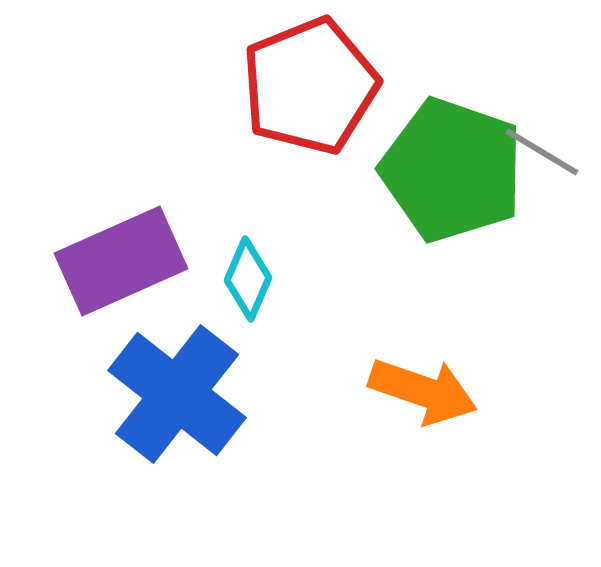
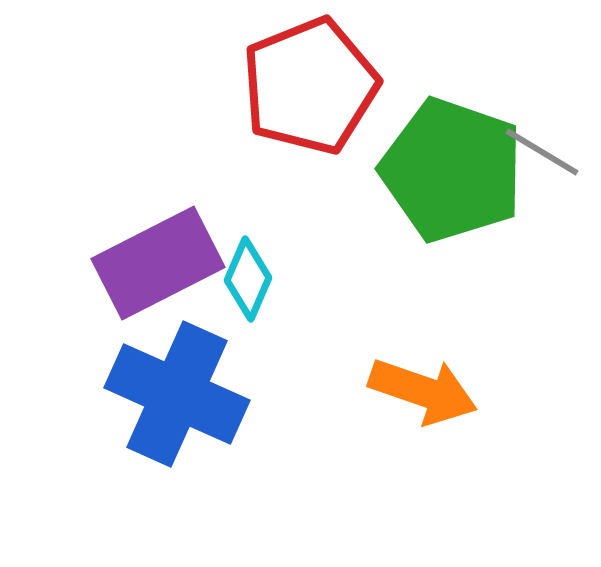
purple rectangle: moved 37 px right, 2 px down; rotated 3 degrees counterclockwise
blue cross: rotated 14 degrees counterclockwise
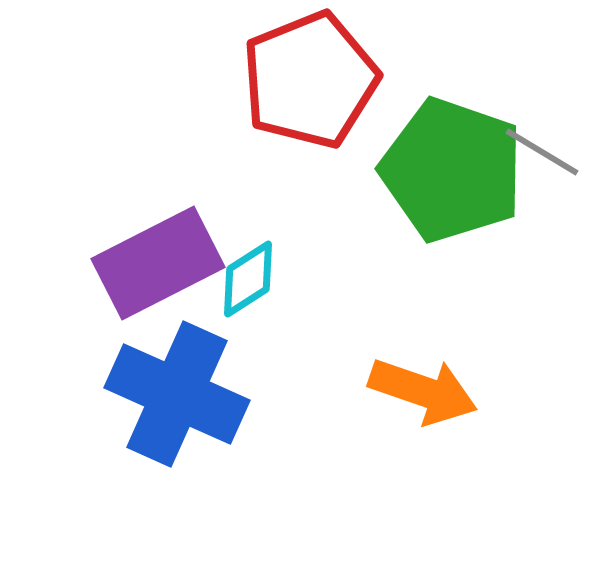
red pentagon: moved 6 px up
cyan diamond: rotated 34 degrees clockwise
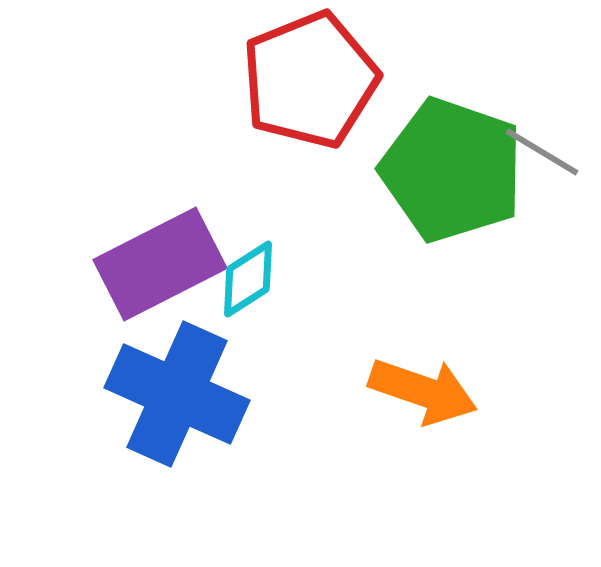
purple rectangle: moved 2 px right, 1 px down
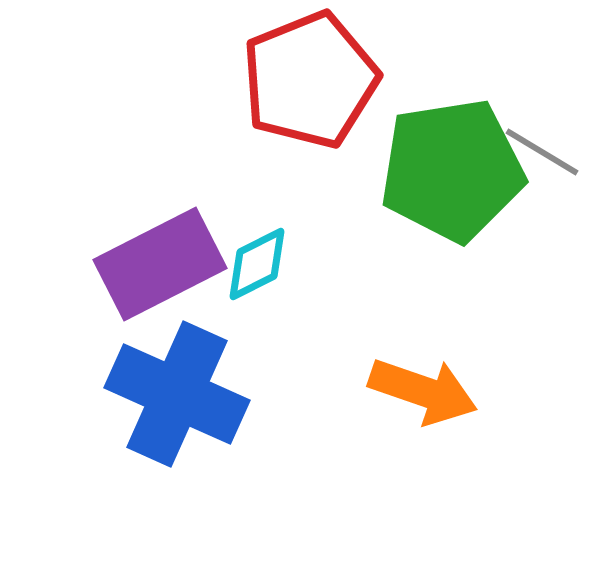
green pentagon: rotated 28 degrees counterclockwise
cyan diamond: moved 9 px right, 15 px up; rotated 6 degrees clockwise
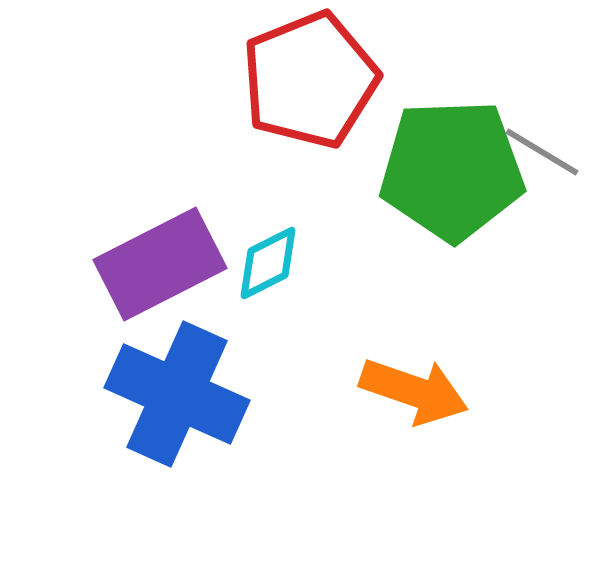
green pentagon: rotated 7 degrees clockwise
cyan diamond: moved 11 px right, 1 px up
orange arrow: moved 9 px left
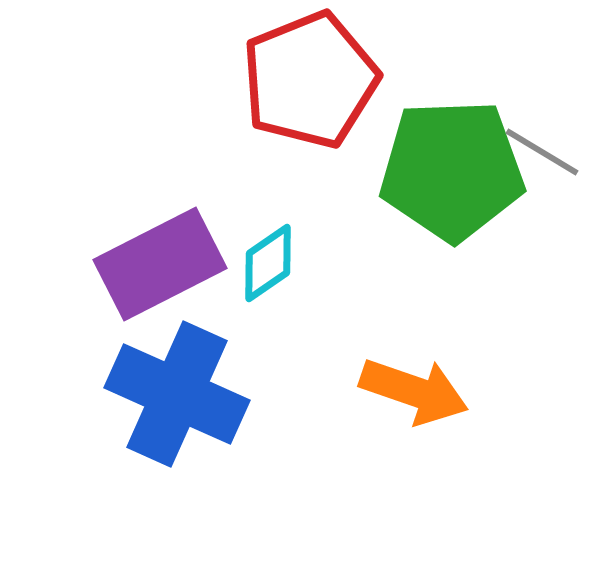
cyan diamond: rotated 8 degrees counterclockwise
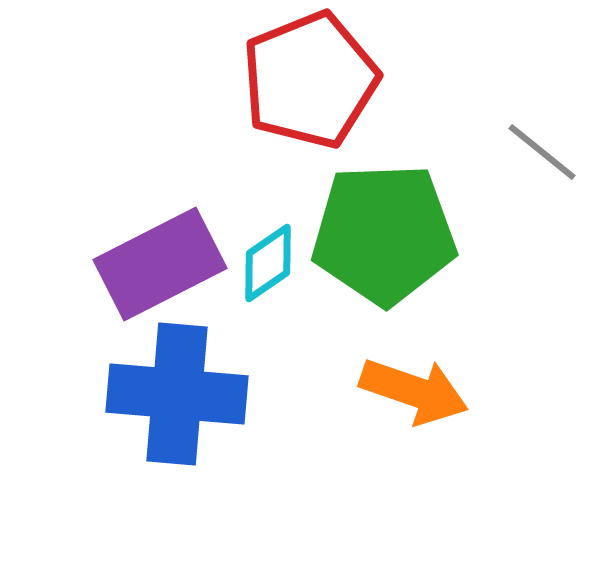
gray line: rotated 8 degrees clockwise
green pentagon: moved 68 px left, 64 px down
blue cross: rotated 19 degrees counterclockwise
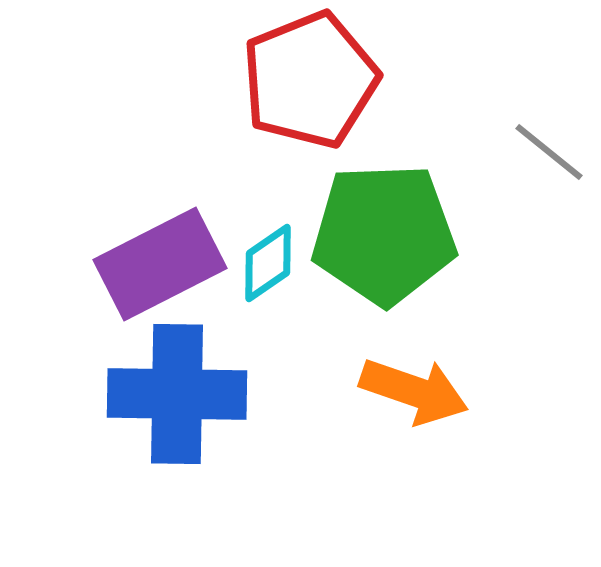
gray line: moved 7 px right
blue cross: rotated 4 degrees counterclockwise
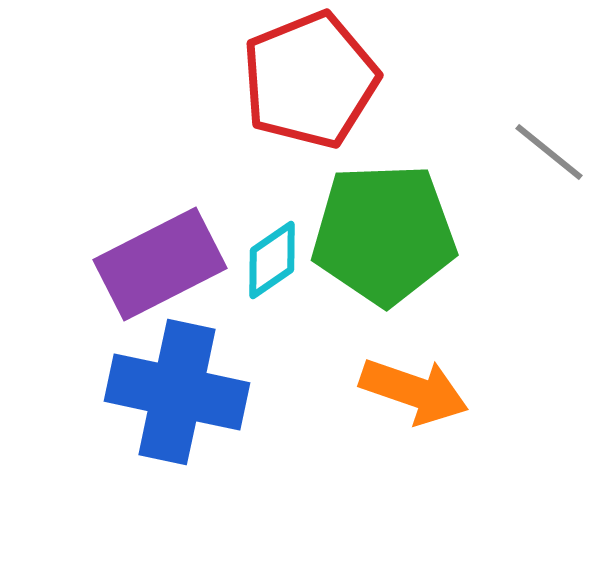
cyan diamond: moved 4 px right, 3 px up
blue cross: moved 2 px up; rotated 11 degrees clockwise
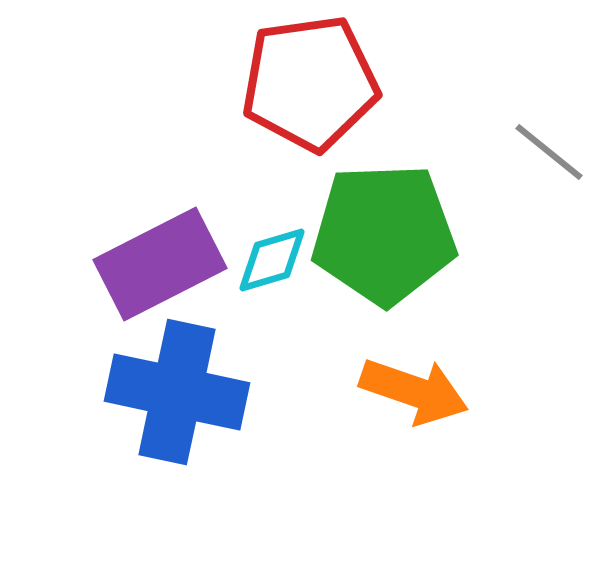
red pentagon: moved 3 px down; rotated 14 degrees clockwise
cyan diamond: rotated 18 degrees clockwise
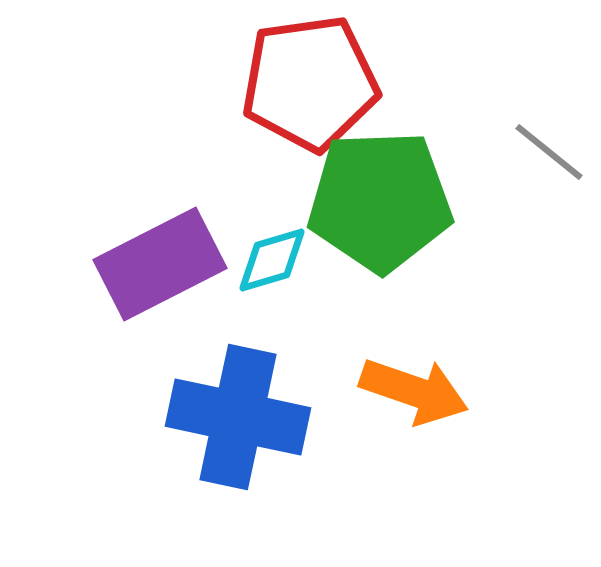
green pentagon: moved 4 px left, 33 px up
blue cross: moved 61 px right, 25 px down
